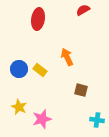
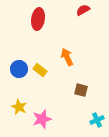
cyan cross: rotated 32 degrees counterclockwise
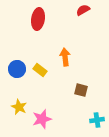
orange arrow: moved 2 px left; rotated 18 degrees clockwise
blue circle: moved 2 px left
cyan cross: rotated 16 degrees clockwise
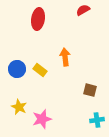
brown square: moved 9 px right
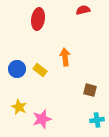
red semicircle: rotated 16 degrees clockwise
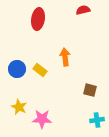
pink star: rotated 18 degrees clockwise
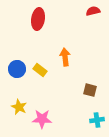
red semicircle: moved 10 px right, 1 px down
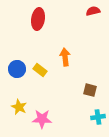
cyan cross: moved 1 px right, 3 px up
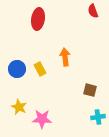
red semicircle: rotated 96 degrees counterclockwise
yellow rectangle: moved 1 px up; rotated 24 degrees clockwise
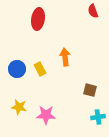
yellow star: rotated 14 degrees counterclockwise
pink star: moved 4 px right, 4 px up
